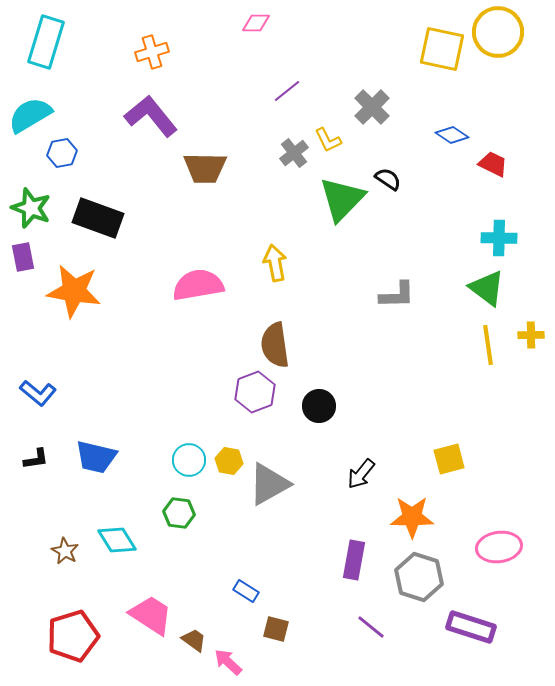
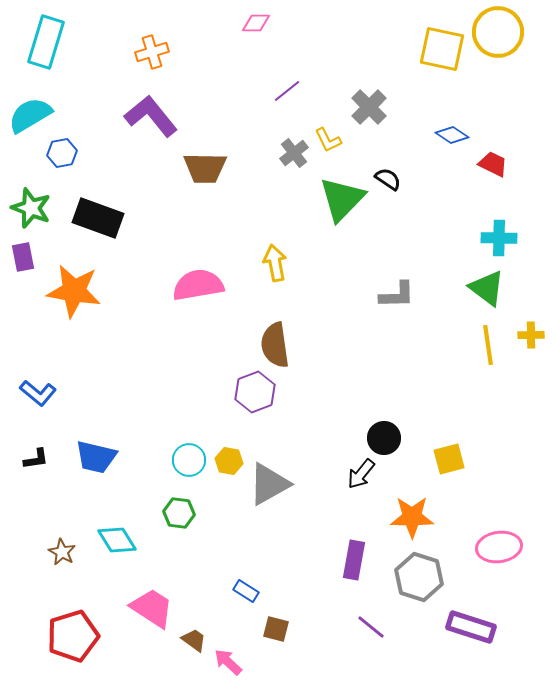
gray cross at (372, 107): moved 3 px left
black circle at (319, 406): moved 65 px right, 32 px down
brown star at (65, 551): moved 3 px left, 1 px down
pink trapezoid at (151, 615): moved 1 px right, 7 px up
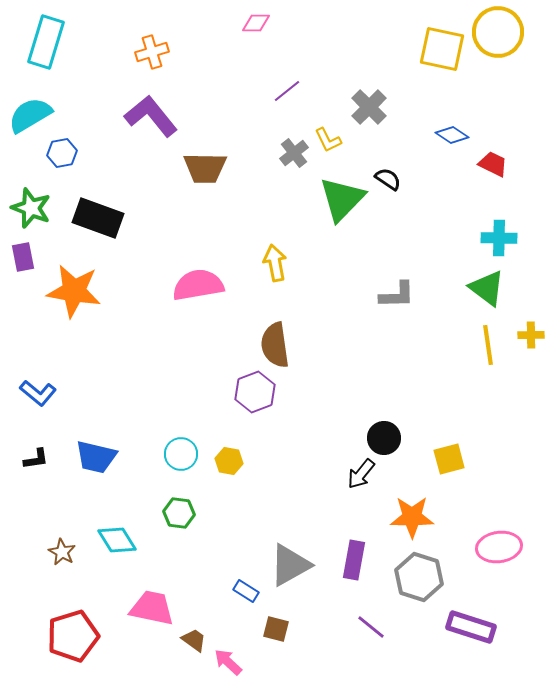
cyan circle at (189, 460): moved 8 px left, 6 px up
gray triangle at (269, 484): moved 21 px right, 81 px down
pink trapezoid at (152, 608): rotated 21 degrees counterclockwise
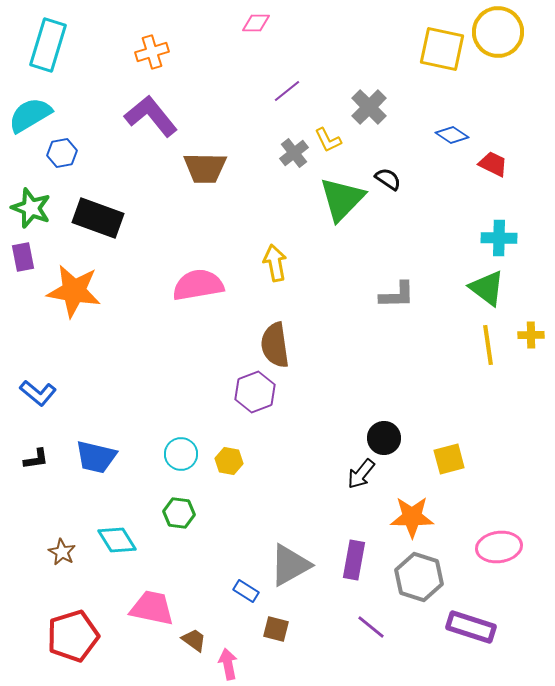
cyan rectangle at (46, 42): moved 2 px right, 3 px down
pink arrow at (228, 662): moved 2 px down; rotated 36 degrees clockwise
